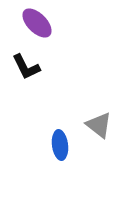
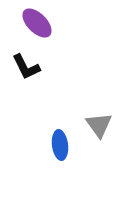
gray triangle: rotated 16 degrees clockwise
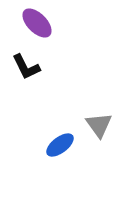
blue ellipse: rotated 60 degrees clockwise
